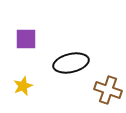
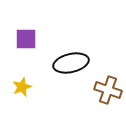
yellow star: moved 1 px left, 1 px down
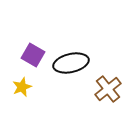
purple square: moved 7 px right, 16 px down; rotated 30 degrees clockwise
brown cross: moved 1 px up; rotated 32 degrees clockwise
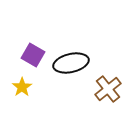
yellow star: rotated 12 degrees counterclockwise
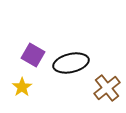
brown cross: moved 1 px left, 1 px up
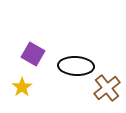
purple square: moved 1 px up
black ellipse: moved 5 px right, 3 px down; rotated 16 degrees clockwise
